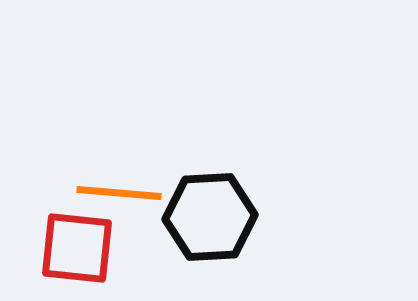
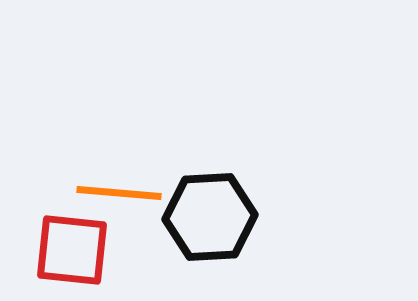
red square: moved 5 px left, 2 px down
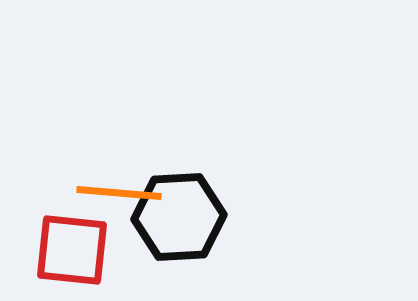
black hexagon: moved 31 px left
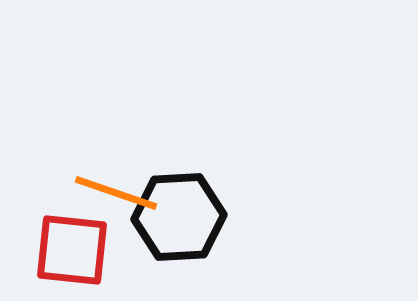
orange line: moved 3 px left; rotated 14 degrees clockwise
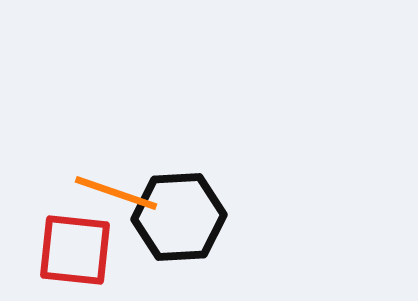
red square: moved 3 px right
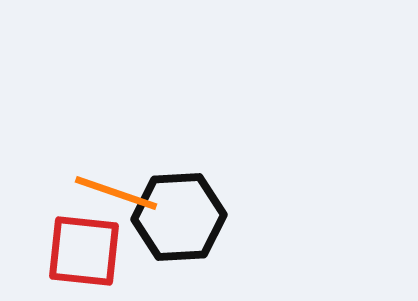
red square: moved 9 px right, 1 px down
